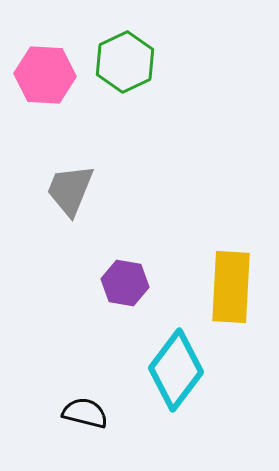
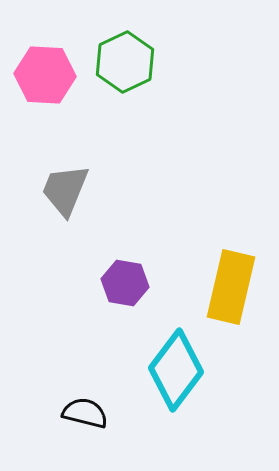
gray trapezoid: moved 5 px left
yellow rectangle: rotated 10 degrees clockwise
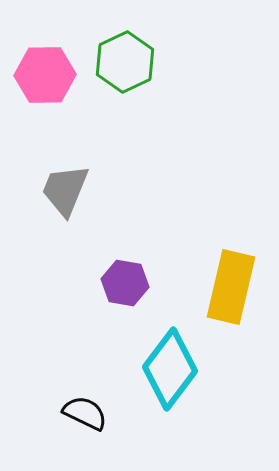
pink hexagon: rotated 4 degrees counterclockwise
cyan diamond: moved 6 px left, 1 px up
black semicircle: rotated 12 degrees clockwise
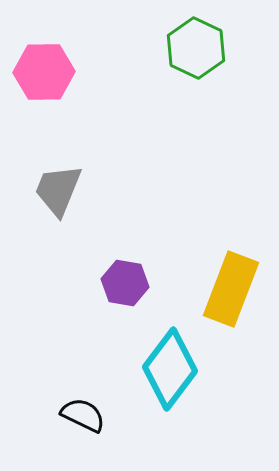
green hexagon: moved 71 px right, 14 px up; rotated 10 degrees counterclockwise
pink hexagon: moved 1 px left, 3 px up
gray trapezoid: moved 7 px left
yellow rectangle: moved 2 px down; rotated 8 degrees clockwise
black semicircle: moved 2 px left, 2 px down
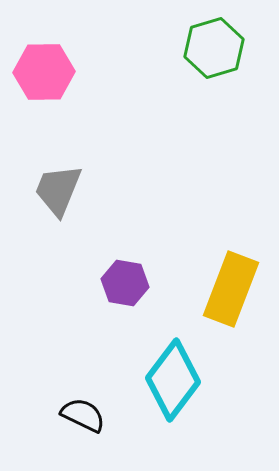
green hexagon: moved 18 px right; rotated 18 degrees clockwise
cyan diamond: moved 3 px right, 11 px down
